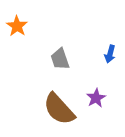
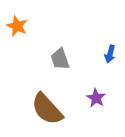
orange star: rotated 10 degrees counterclockwise
purple star: rotated 12 degrees counterclockwise
brown semicircle: moved 12 px left
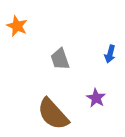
brown semicircle: moved 6 px right, 5 px down
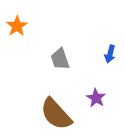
orange star: rotated 15 degrees clockwise
brown semicircle: moved 3 px right
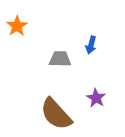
blue arrow: moved 19 px left, 9 px up
gray trapezoid: rotated 110 degrees clockwise
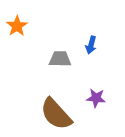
purple star: rotated 24 degrees counterclockwise
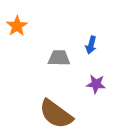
gray trapezoid: moved 1 px left, 1 px up
purple star: moved 14 px up
brown semicircle: rotated 12 degrees counterclockwise
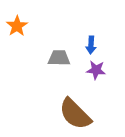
blue arrow: rotated 12 degrees counterclockwise
purple star: moved 14 px up
brown semicircle: moved 19 px right; rotated 9 degrees clockwise
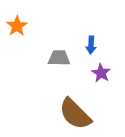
purple star: moved 5 px right, 3 px down; rotated 24 degrees clockwise
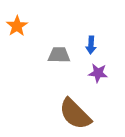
gray trapezoid: moved 3 px up
purple star: moved 3 px left; rotated 24 degrees counterclockwise
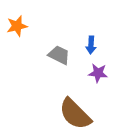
orange star: rotated 20 degrees clockwise
gray trapezoid: rotated 25 degrees clockwise
